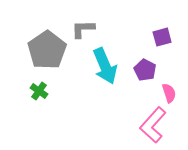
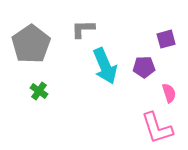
purple square: moved 4 px right, 2 px down
gray pentagon: moved 16 px left, 6 px up
purple pentagon: moved 1 px left, 3 px up; rotated 30 degrees counterclockwise
pink L-shape: moved 4 px right, 3 px down; rotated 60 degrees counterclockwise
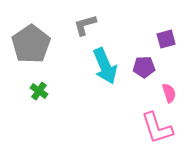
gray L-shape: moved 2 px right, 4 px up; rotated 15 degrees counterclockwise
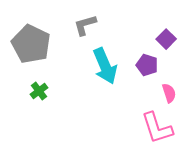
purple square: rotated 30 degrees counterclockwise
gray pentagon: rotated 12 degrees counterclockwise
purple pentagon: moved 3 px right, 2 px up; rotated 20 degrees clockwise
green cross: rotated 18 degrees clockwise
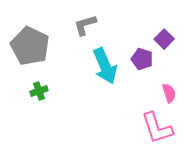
purple square: moved 2 px left
gray pentagon: moved 1 px left, 2 px down
purple pentagon: moved 5 px left, 6 px up
green cross: rotated 18 degrees clockwise
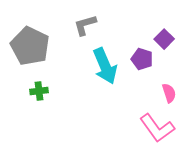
green cross: rotated 12 degrees clockwise
pink L-shape: rotated 18 degrees counterclockwise
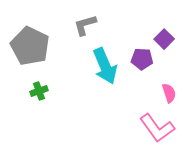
purple pentagon: rotated 15 degrees counterclockwise
green cross: rotated 12 degrees counterclockwise
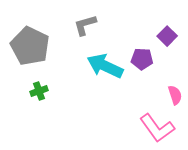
purple square: moved 3 px right, 3 px up
cyan arrow: rotated 138 degrees clockwise
pink semicircle: moved 6 px right, 2 px down
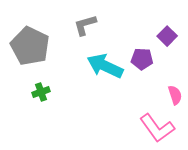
green cross: moved 2 px right, 1 px down
